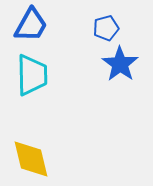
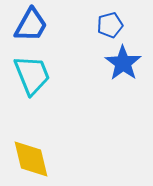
blue pentagon: moved 4 px right, 3 px up
blue star: moved 3 px right, 1 px up
cyan trapezoid: rotated 21 degrees counterclockwise
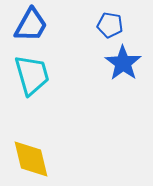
blue pentagon: rotated 25 degrees clockwise
cyan trapezoid: rotated 6 degrees clockwise
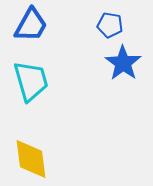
cyan trapezoid: moved 1 px left, 6 px down
yellow diamond: rotated 6 degrees clockwise
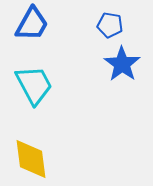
blue trapezoid: moved 1 px right, 1 px up
blue star: moved 1 px left, 1 px down
cyan trapezoid: moved 3 px right, 4 px down; rotated 12 degrees counterclockwise
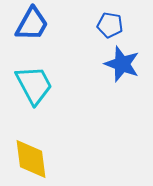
blue star: rotated 15 degrees counterclockwise
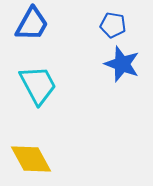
blue pentagon: moved 3 px right
cyan trapezoid: moved 4 px right
yellow diamond: rotated 21 degrees counterclockwise
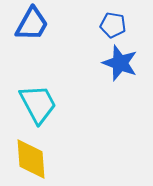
blue star: moved 2 px left, 1 px up
cyan trapezoid: moved 19 px down
yellow diamond: rotated 24 degrees clockwise
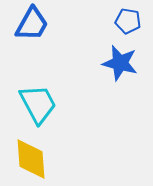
blue pentagon: moved 15 px right, 4 px up
blue star: rotated 6 degrees counterclockwise
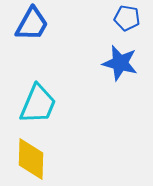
blue pentagon: moved 1 px left, 3 px up
cyan trapezoid: rotated 51 degrees clockwise
yellow diamond: rotated 6 degrees clockwise
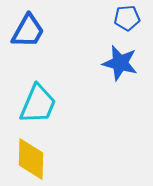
blue pentagon: rotated 15 degrees counterclockwise
blue trapezoid: moved 4 px left, 7 px down
